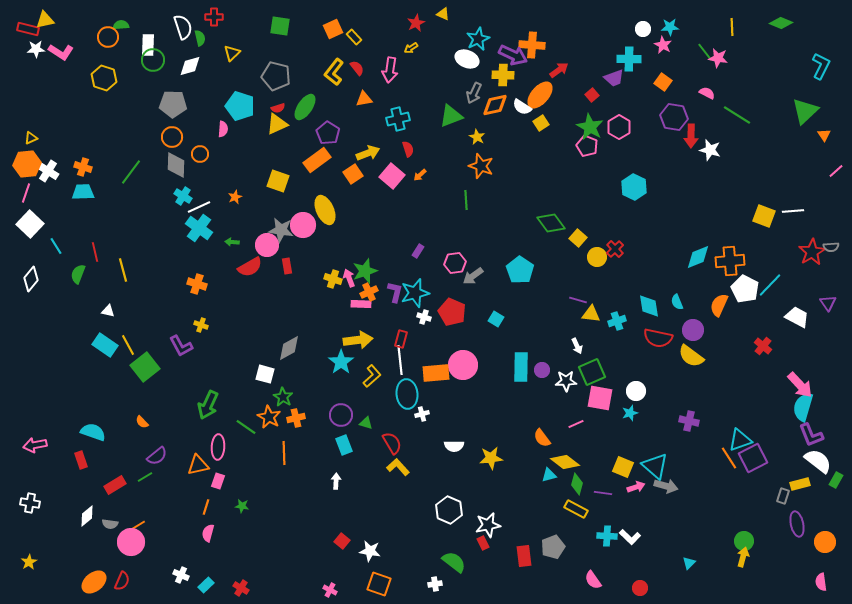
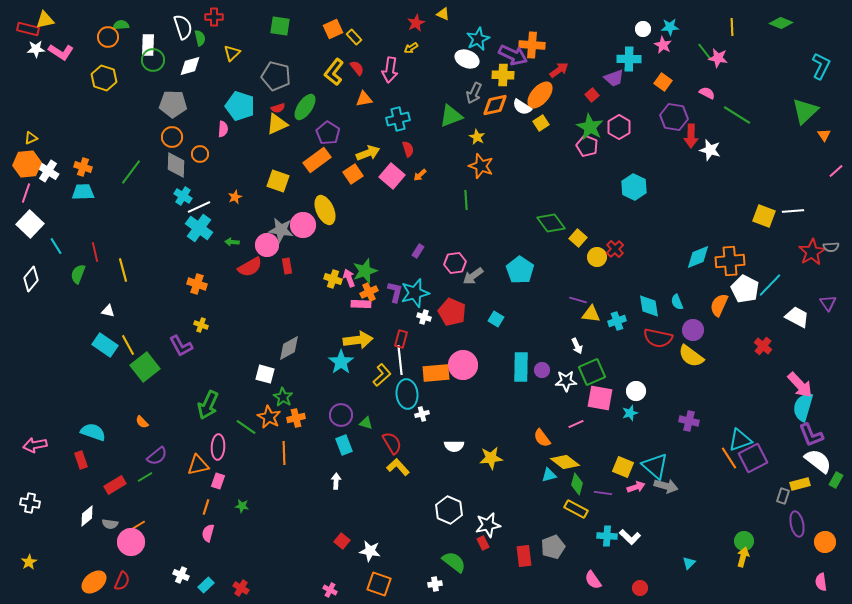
yellow L-shape at (372, 376): moved 10 px right, 1 px up
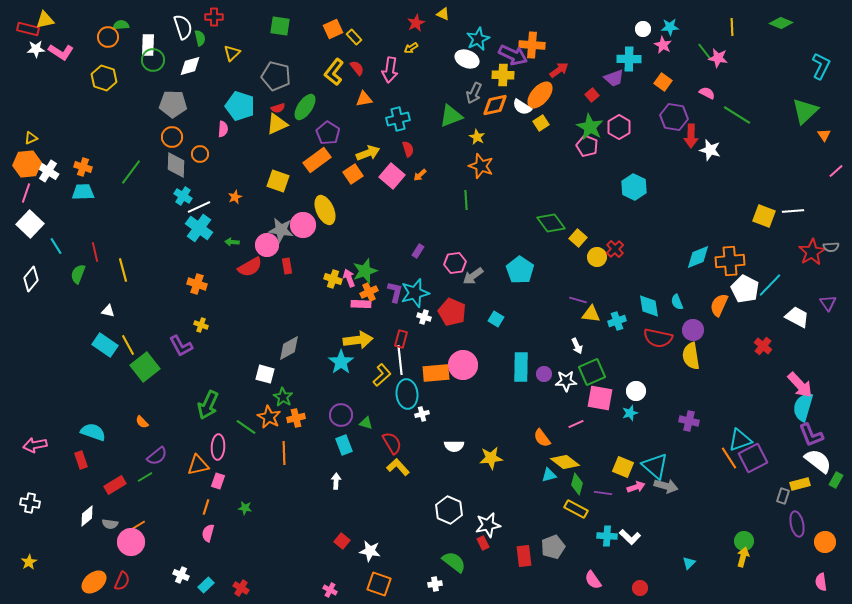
yellow semicircle at (691, 356): rotated 44 degrees clockwise
purple circle at (542, 370): moved 2 px right, 4 px down
green star at (242, 506): moved 3 px right, 2 px down
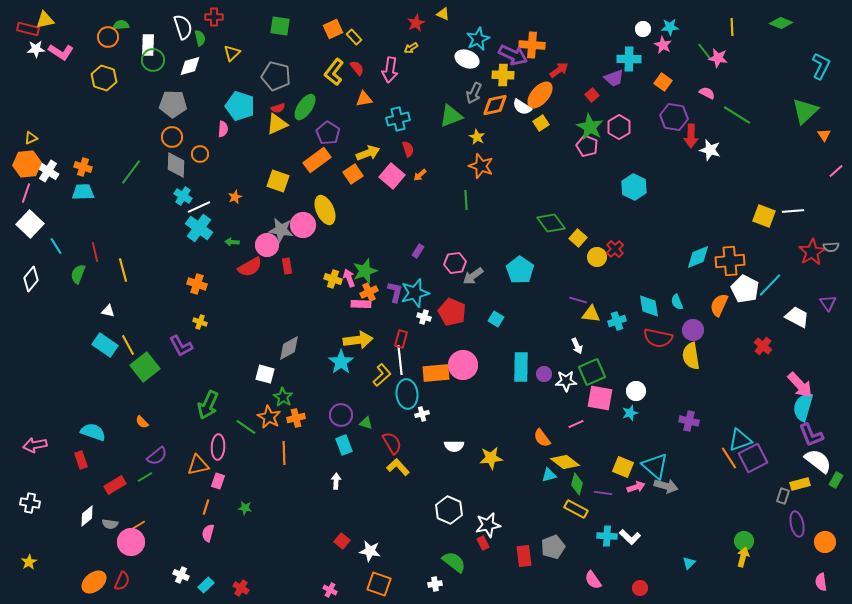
yellow cross at (201, 325): moved 1 px left, 3 px up
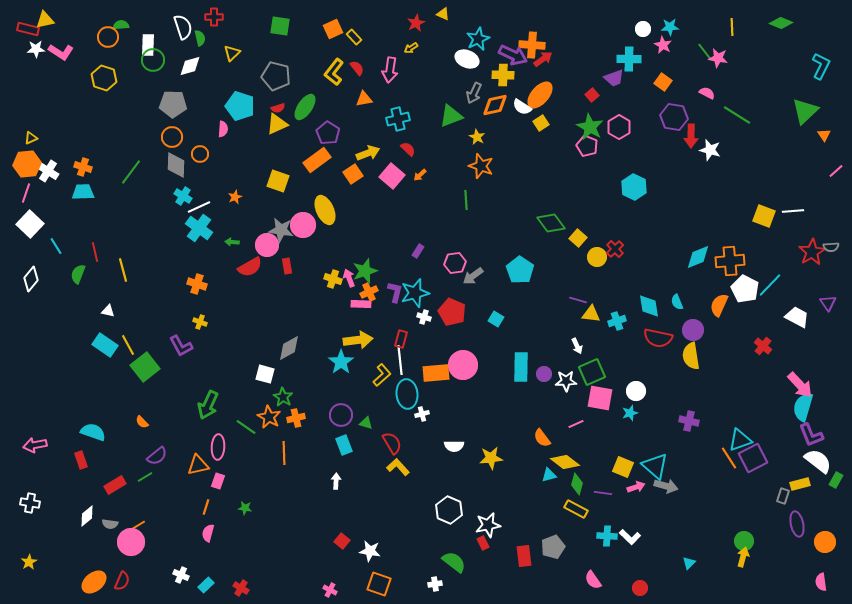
red arrow at (559, 70): moved 16 px left, 11 px up
red semicircle at (408, 149): rotated 28 degrees counterclockwise
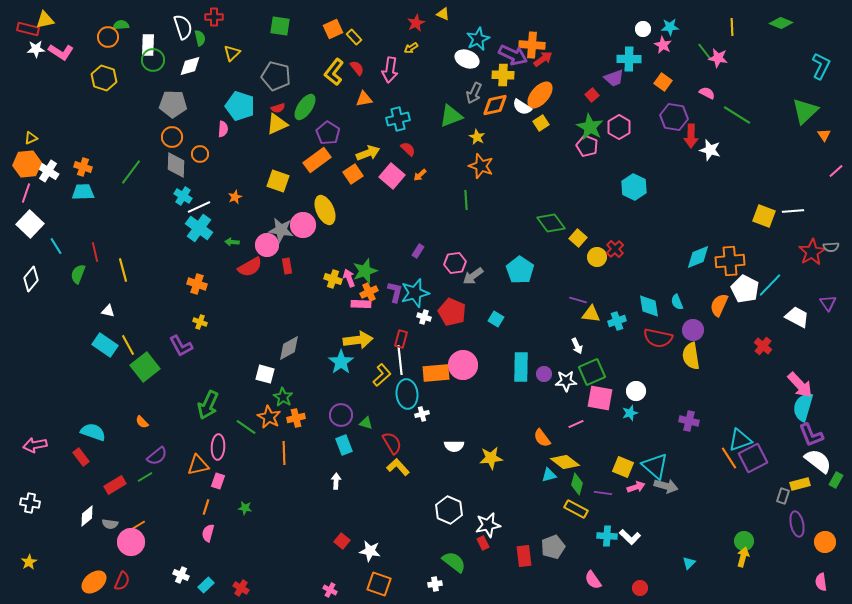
red rectangle at (81, 460): moved 3 px up; rotated 18 degrees counterclockwise
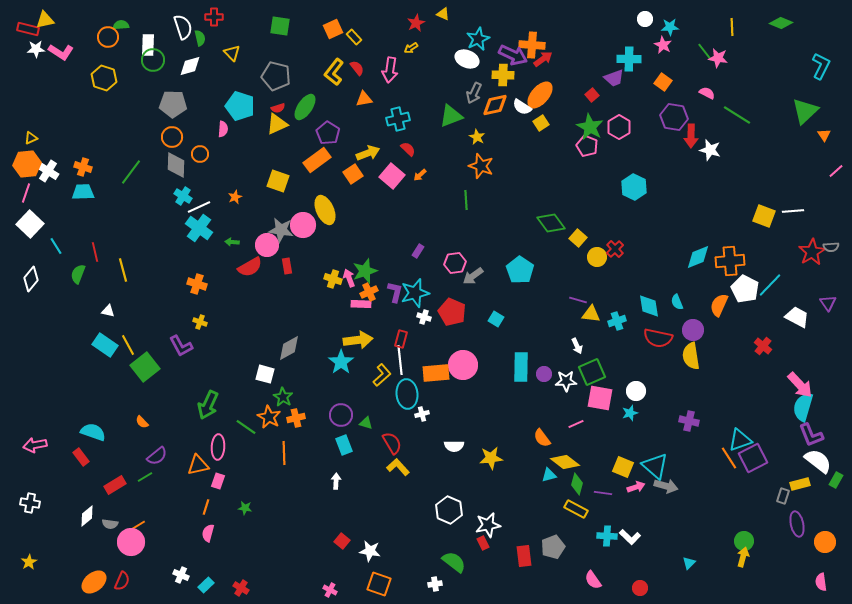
white circle at (643, 29): moved 2 px right, 10 px up
yellow triangle at (232, 53): rotated 30 degrees counterclockwise
